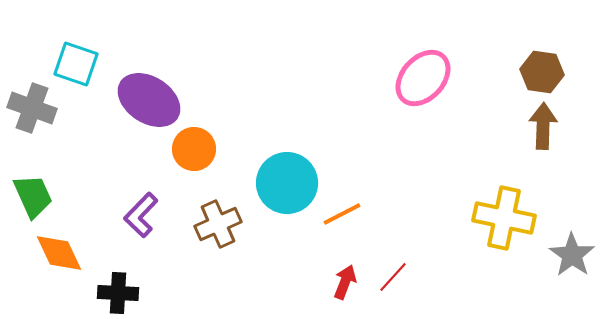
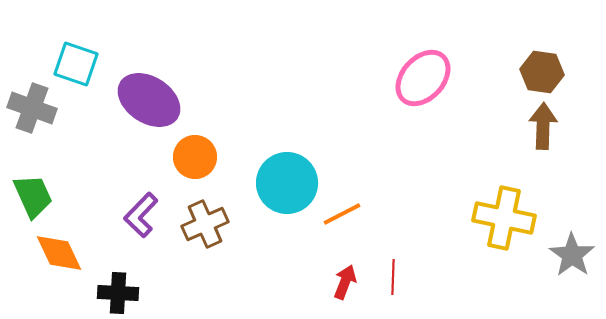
orange circle: moved 1 px right, 8 px down
brown cross: moved 13 px left
red line: rotated 40 degrees counterclockwise
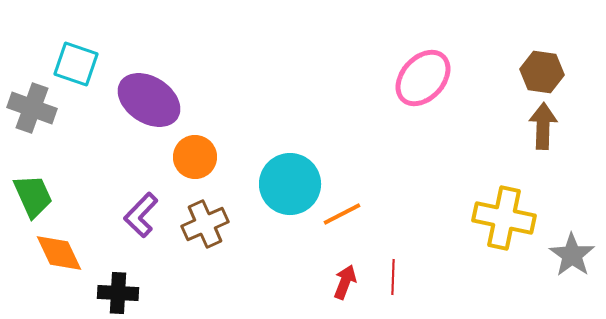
cyan circle: moved 3 px right, 1 px down
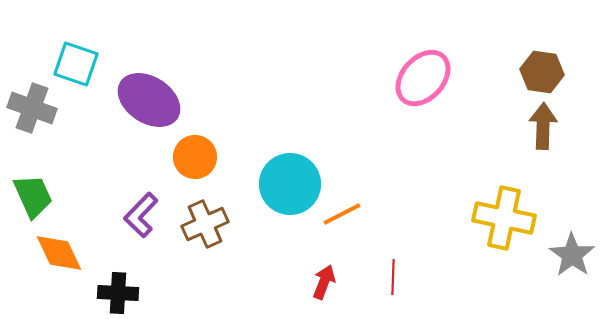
red arrow: moved 21 px left
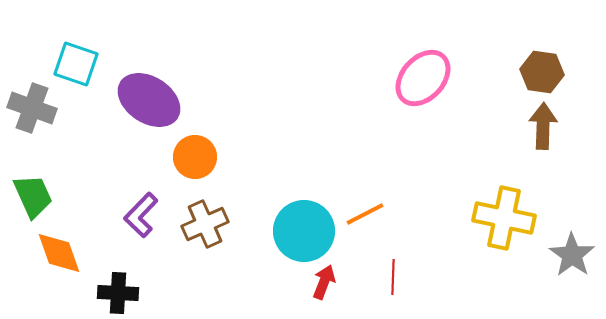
cyan circle: moved 14 px right, 47 px down
orange line: moved 23 px right
orange diamond: rotated 6 degrees clockwise
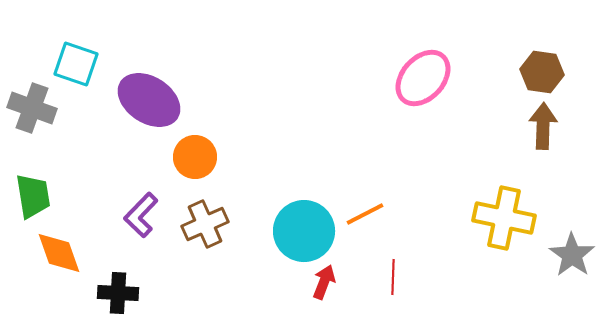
green trapezoid: rotated 15 degrees clockwise
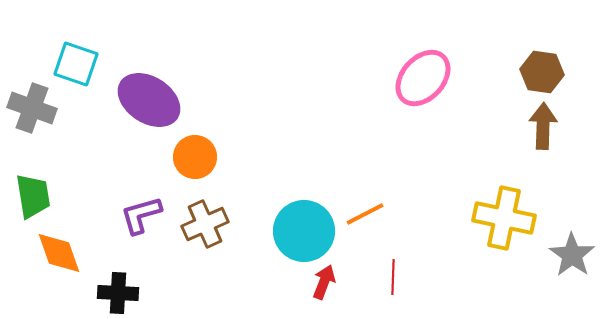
purple L-shape: rotated 30 degrees clockwise
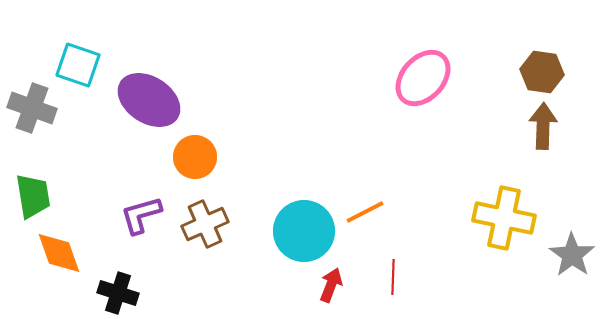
cyan square: moved 2 px right, 1 px down
orange line: moved 2 px up
red arrow: moved 7 px right, 3 px down
black cross: rotated 15 degrees clockwise
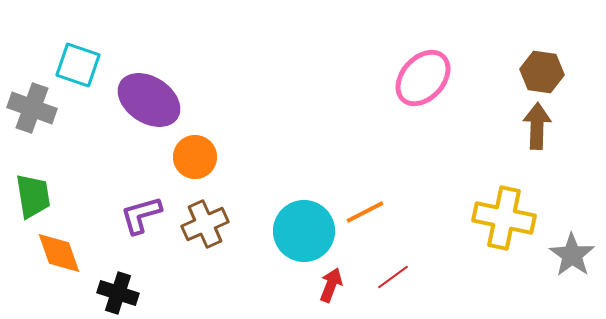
brown arrow: moved 6 px left
red line: rotated 52 degrees clockwise
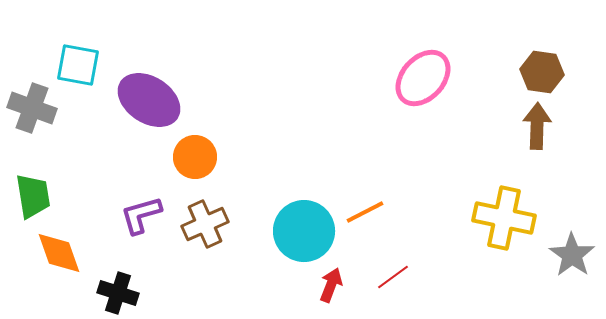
cyan square: rotated 9 degrees counterclockwise
